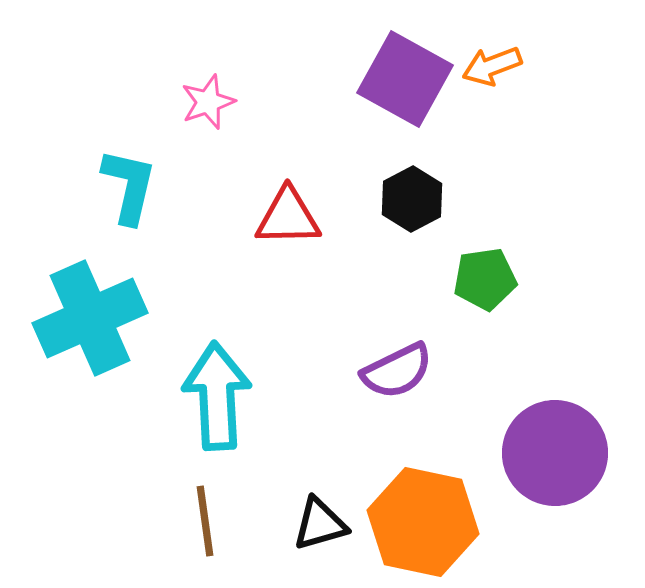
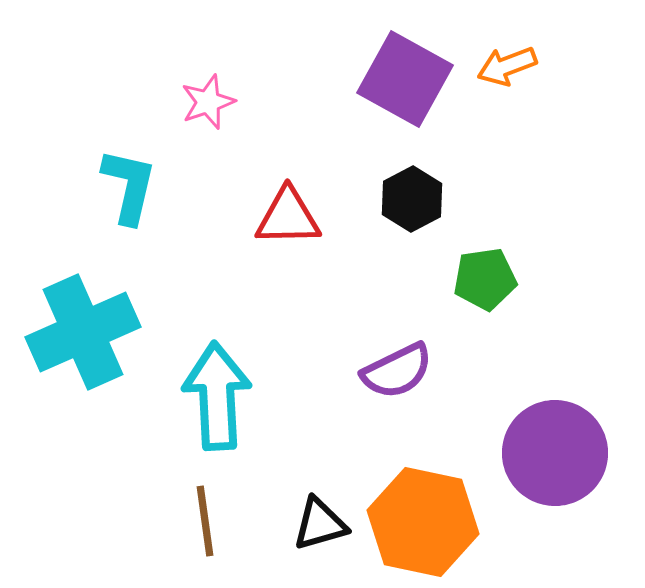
orange arrow: moved 15 px right
cyan cross: moved 7 px left, 14 px down
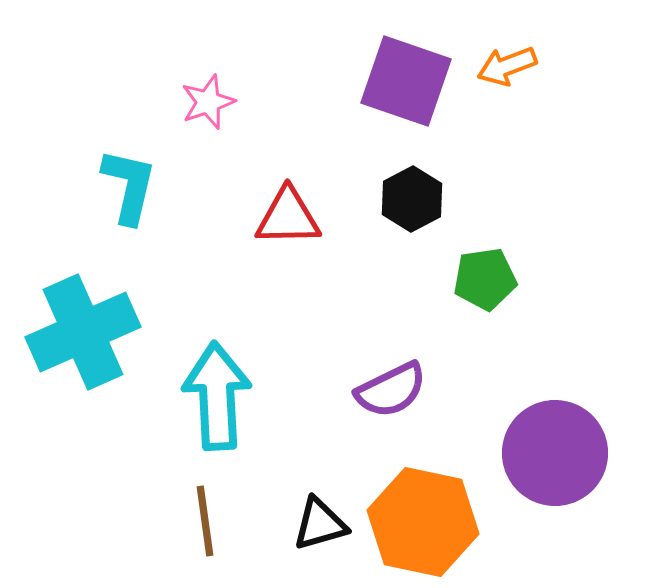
purple square: moved 1 px right, 2 px down; rotated 10 degrees counterclockwise
purple semicircle: moved 6 px left, 19 px down
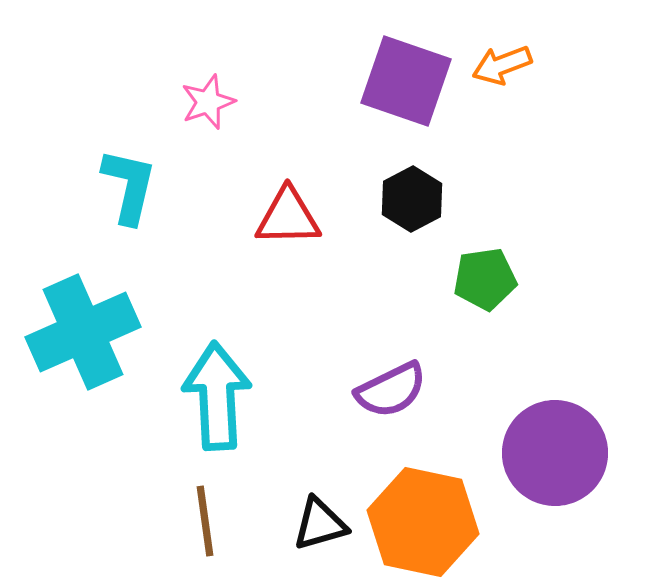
orange arrow: moved 5 px left, 1 px up
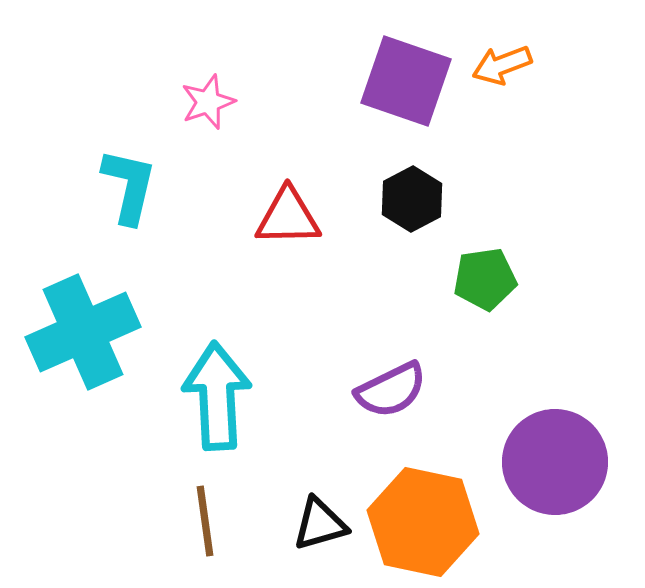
purple circle: moved 9 px down
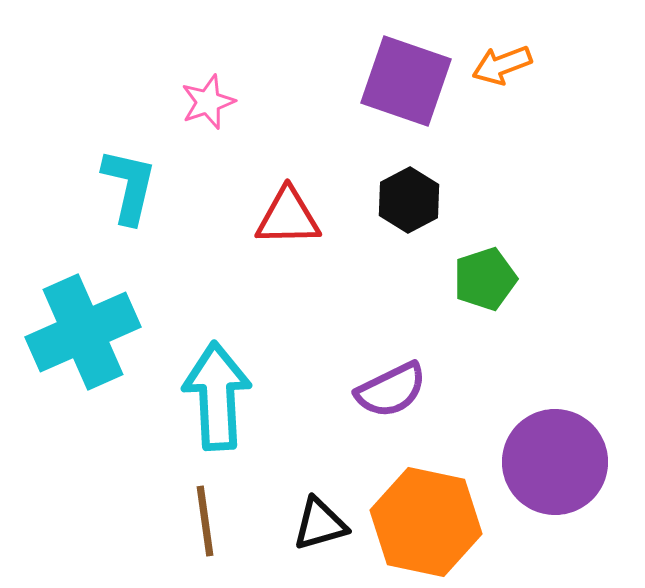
black hexagon: moved 3 px left, 1 px down
green pentagon: rotated 10 degrees counterclockwise
orange hexagon: moved 3 px right
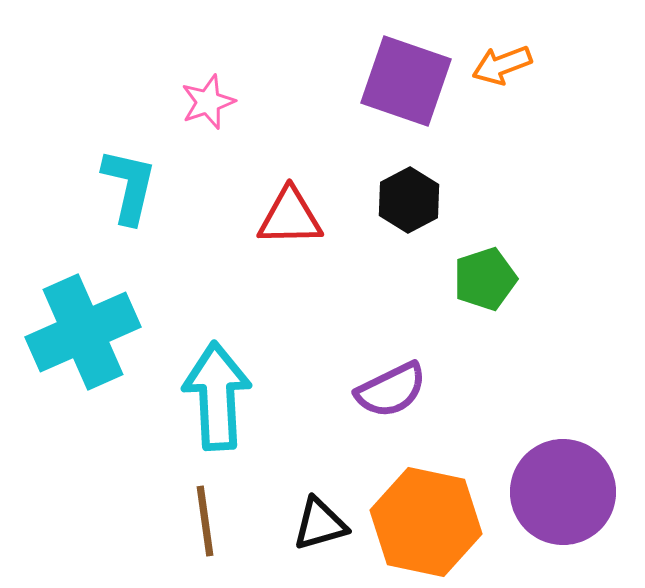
red triangle: moved 2 px right
purple circle: moved 8 px right, 30 px down
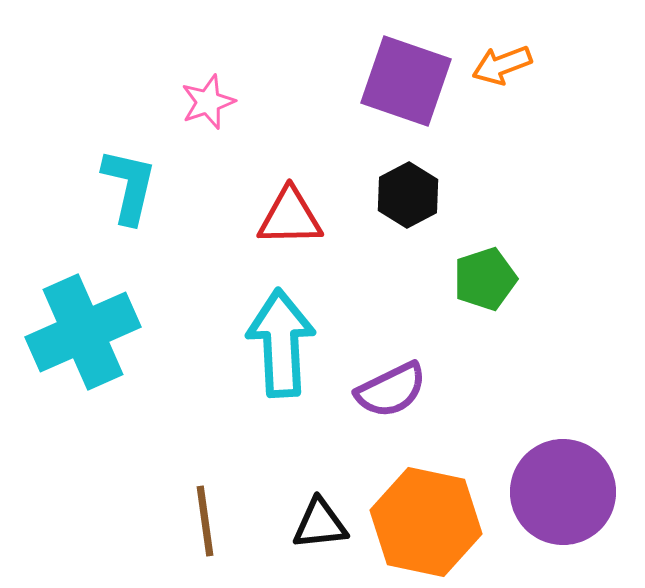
black hexagon: moved 1 px left, 5 px up
cyan arrow: moved 64 px right, 53 px up
black triangle: rotated 10 degrees clockwise
